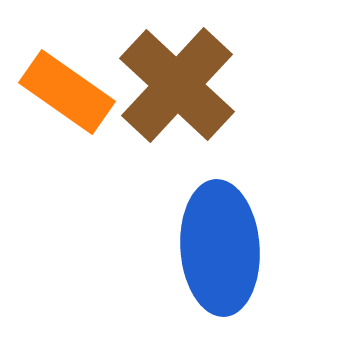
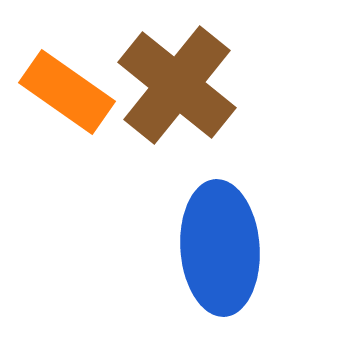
brown cross: rotated 4 degrees counterclockwise
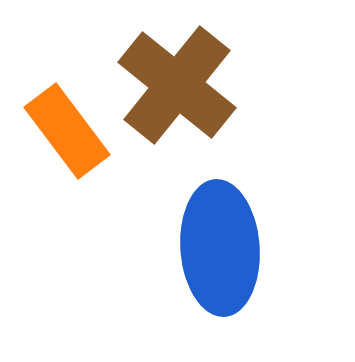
orange rectangle: moved 39 px down; rotated 18 degrees clockwise
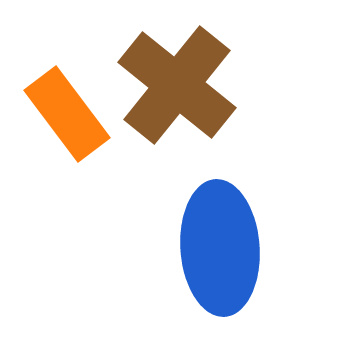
orange rectangle: moved 17 px up
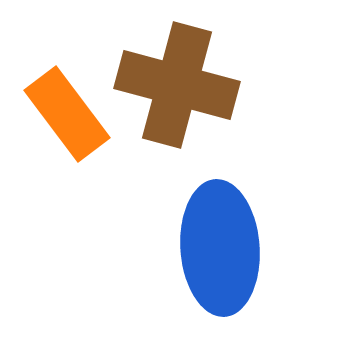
brown cross: rotated 24 degrees counterclockwise
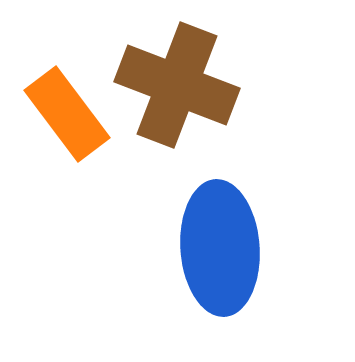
brown cross: rotated 6 degrees clockwise
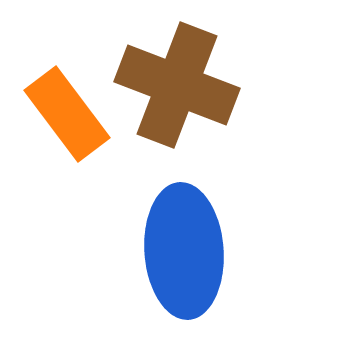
blue ellipse: moved 36 px left, 3 px down
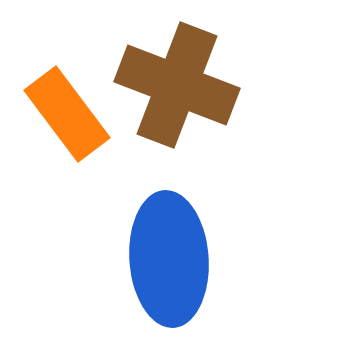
blue ellipse: moved 15 px left, 8 px down
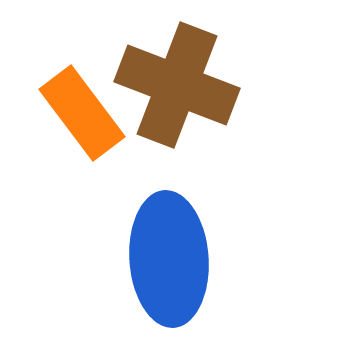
orange rectangle: moved 15 px right, 1 px up
